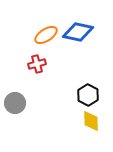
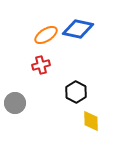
blue diamond: moved 3 px up
red cross: moved 4 px right, 1 px down
black hexagon: moved 12 px left, 3 px up
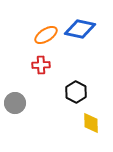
blue diamond: moved 2 px right
red cross: rotated 12 degrees clockwise
yellow diamond: moved 2 px down
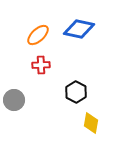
blue diamond: moved 1 px left
orange ellipse: moved 8 px left; rotated 10 degrees counterclockwise
gray circle: moved 1 px left, 3 px up
yellow diamond: rotated 10 degrees clockwise
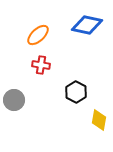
blue diamond: moved 8 px right, 4 px up
red cross: rotated 12 degrees clockwise
yellow diamond: moved 8 px right, 3 px up
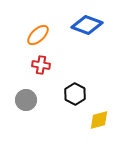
blue diamond: rotated 8 degrees clockwise
black hexagon: moved 1 px left, 2 px down
gray circle: moved 12 px right
yellow diamond: rotated 65 degrees clockwise
